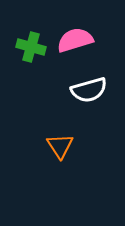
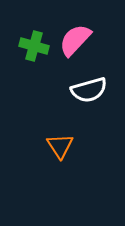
pink semicircle: rotated 30 degrees counterclockwise
green cross: moved 3 px right, 1 px up
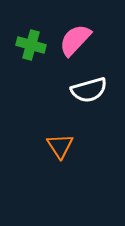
green cross: moved 3 px left, 1 px up
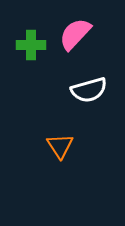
pink semicircle: moved 6 px up
green cross: rotated 16 degrees counterclockwise
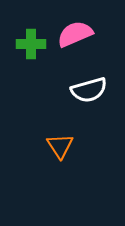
pink semicircle: rotated 24 degrees clockwise
green cross: moved 1 px up
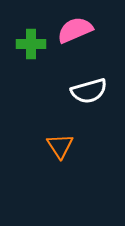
pink semicircle: moved 4 px up
white semicircle: moved 1 px down
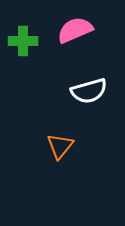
green cross: moved 8 px left, 3 px up
orange triangle: rotated 12 degrees clockwise
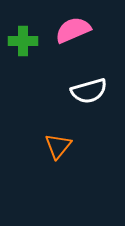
pink semicircle: moved 2 px left
orange triangle: moved 2 px left
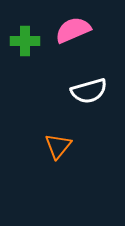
green cross: moved 2 px right
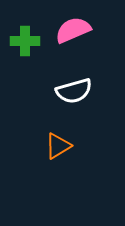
white semicircle: moved 15 px left
orange triangle: rotated 20 degrees clockwise
